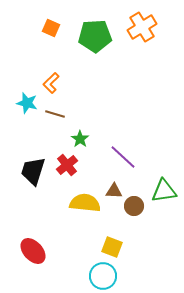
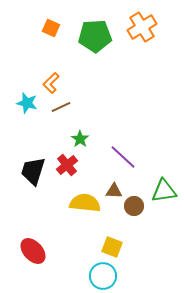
brown line: moved 6 px right, 7 px up; rotated 42 degrees counterclockwise
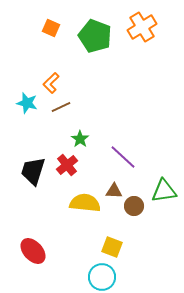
green pentagon: rotated 24 degrees clockwise
cyan circle: moved 1 px left, 1 px down
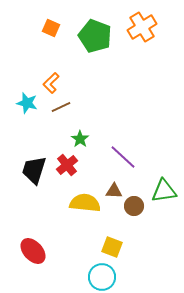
black trapezoid: moved 1 px right, 1 px up
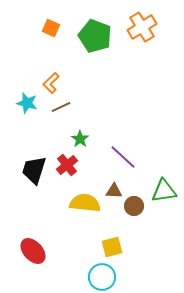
yellow square: rotated 35 degrees counterclockwise
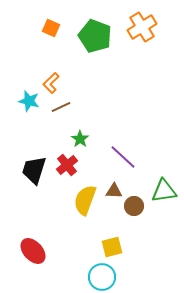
cyan star: moved 2 px right, 2 px up
yellow semicircle: moved 3 px up; rotated 76 degrees counterclockwise
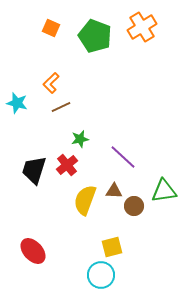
cyan star: moved 12 px left, 2 px down
green star: rotated 24 degrees clockwise
cyan circle: moved 1 px left, 2 px up
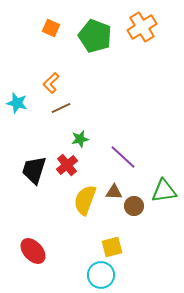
brown line: moved 1 px down
brown triangle: moved 1 px down
